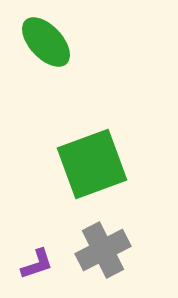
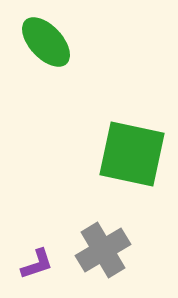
green square: moved 40 px right, 10 px up; rotated 32 degrees clockwise
gray cross: rotated 4 degrees counterclockwise
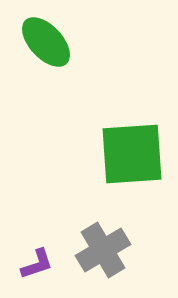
green square: rotated 16 degrees counterclockwise
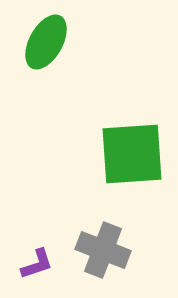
green ellipse: rotated 72 degrees clockwise
gray cross: rotated 38 degrees counterclockwise
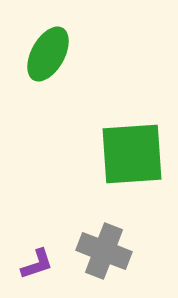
green ellipse: moved 2 px right, 12 px down
gray cross: moved 1 px right, 1 px down
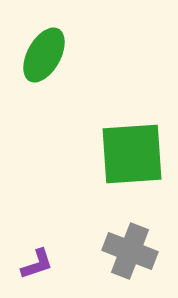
green ellipse: moved 4 px left, 1 px down
gray cross: moved 26 px right
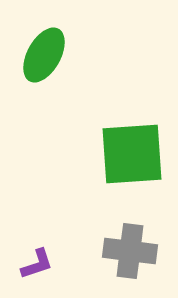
gray cross: rotated 14 degrees counterclockwise
